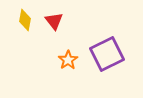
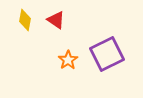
red triangle: moved 2 px right, 1 px up; rotated 18 degrees counterclockwise
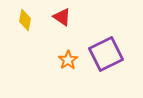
red triangle: moved 6 px right, 3 px up
purple square: moved 1 px left
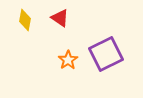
red triangle: moved 2 px left, 1 px down
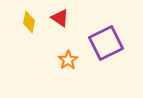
yellow diamond: moved 4 px right, 2 px down
purple square: moved 11 px up
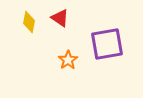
purple square: moved 1 px right, 1 px down; rotated 16 degrees clockwise
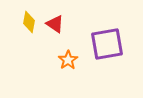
red triangle: moved 5 px left, 6 px down
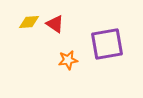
yellow diamond: rotated 75 degrees clockwise
orange star: rotated 24 degrees clockwise
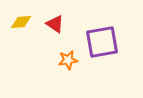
yellow diamond: moved 8 px left
purple square: moved 5 px left, 2 px up
